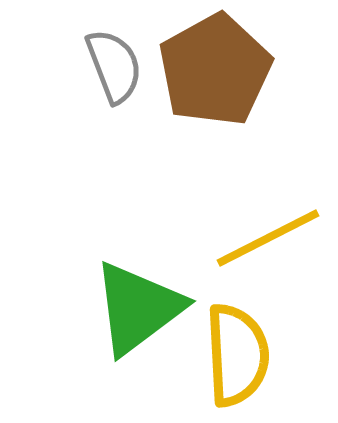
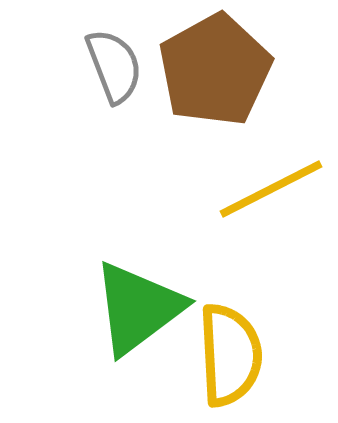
yellow line: moved 3 px right, 49 px up
yellow semicircle: moved 7 px left
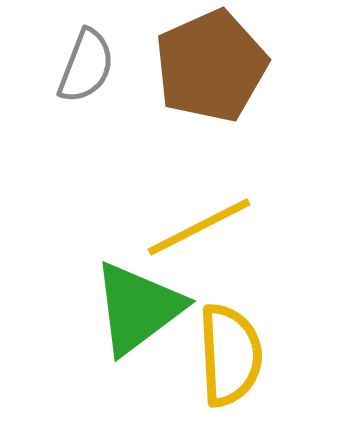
gray semicircle: moved 28 px left; rotated 42 degrees clockwise
brown pentagon: moved 4 px left, 4 px up; rotated 5 degrees clockwise
yellow line: moved 72 px left, 38 px down
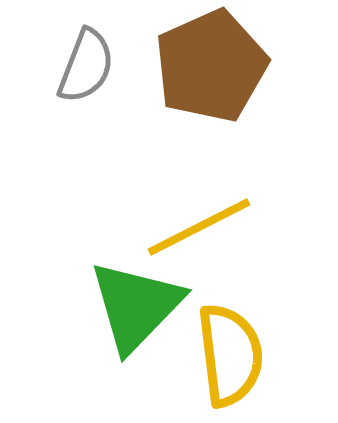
green triangle: moved 2 px left, 2 px up; rotated 9 degrees counterclockwise
yellow semicircle: rotated 4 degrees counterclockwise
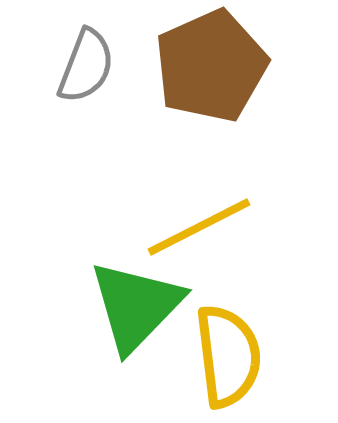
yellow semicircle: moved 2 px left, 1 px down
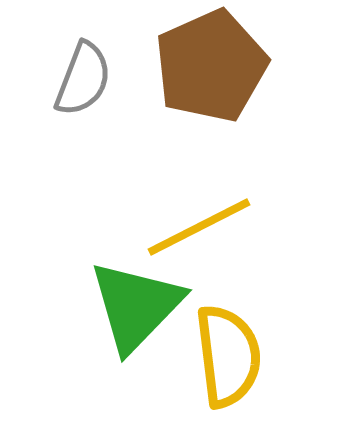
gray semicircle: moved 3 px left, 13 px down
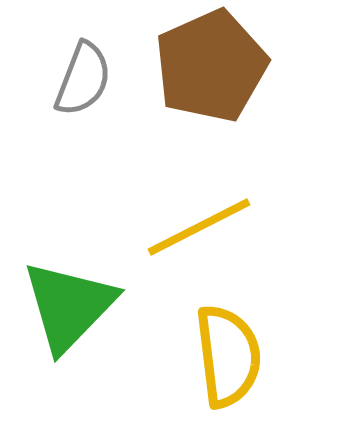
green triangle: moved 67 px left
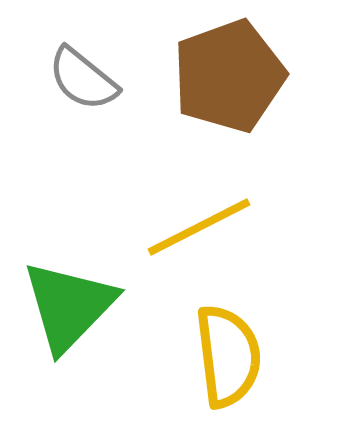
brown pentagon: moved 18 px right, 10 px down; rotated 4 degrees clockwise
gray semicircle: rotated 108 degrees clockwise
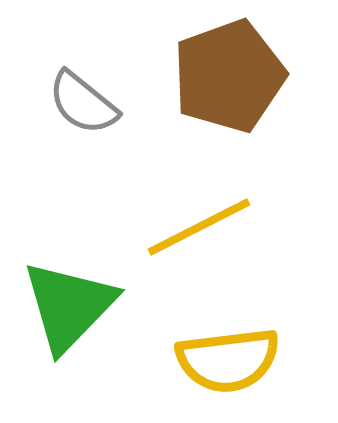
gray semicircle: moved 24 px down
yellow semicircle: moved 4 px down; rotated 90 degrees clockwise
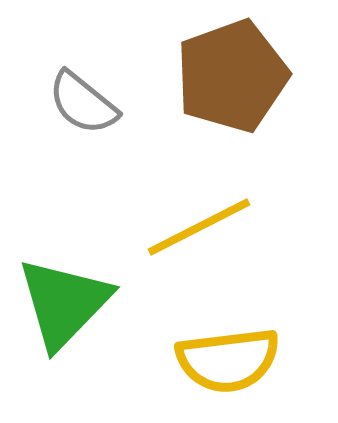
brown pentagon: moved 3 px right
green triangle: moved 5 px left, 3 px up
